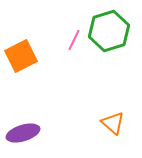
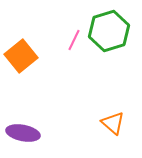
orange square: rotated 12 degrees counterclockwise
purple ellipse: rotated 28 degrees clockwise
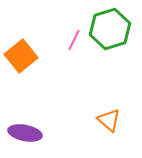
green hexagon: moved 1 px right, 2 px up
orange triangle: moved 4 px left, 3 px up
purple ellipse: moved 2 px right
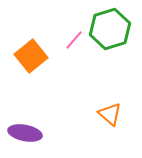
pink line: rotated 15 degrees clockwise
orange square: moved 10 px right
orange triangle: moved 1 px right, 6 px up
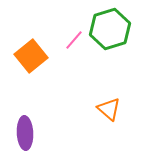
orange triangle: moved 1 px left, 5 px up
purple ellipse: rotated 76 degrees clockwise
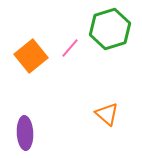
pink line: moved 4 px left, 8 px down
orange triangle: moved 2 px left, 5 px down
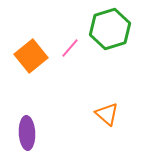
purple ellipse: moved 2 px right
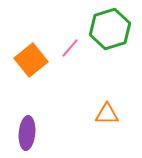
orange square: moved 4 px down
orange triangle: rotated 40 degrees counterclockwise
purple ellipse: rotated 8 degrees clockwise
